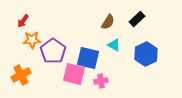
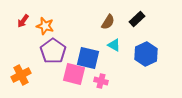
orange star: moved 13 px right, 14 px up; rotated 18 degrees clockwise
pink cross: rotated 24 degrees clockwise
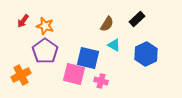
brown semicircle: moved 1 px left, 2 px down
purple pentagon: moved 8 px left
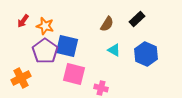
cyan triangle: moved 5 px down
blue hexagon: rotated 10 degrees counterclockwise
blue square: moved 21 px left, 12 px up
orange cross: moved 3 px down
pink cross: moved 7 px down
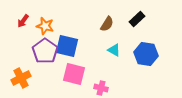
blue hexagon: rotated 15 degrees counterclockwise
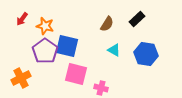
red arrow: moved 1 px left, 2 px up
pink square: moved 2 px right
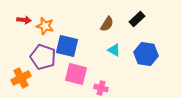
red arrow: moved 2 px right, 1 px down; rotated 120 degrees counterclockwise
purple pentagon: moved 2 px left, 6 px down; rotated 15 degrees counterclockwise
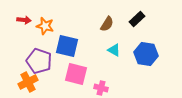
purple pentagon: moved 4 px left, 4 px down
orange cross: moved 7 px right, 4 px down
